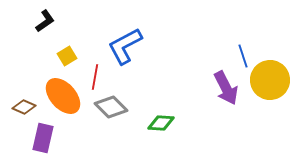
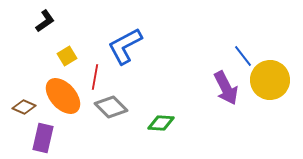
blue line: rotated 20 degrees counterclockwise
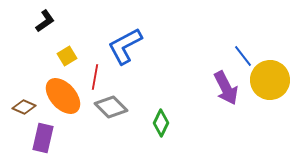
green diamond: rotated 68 degrees counterclockwise
